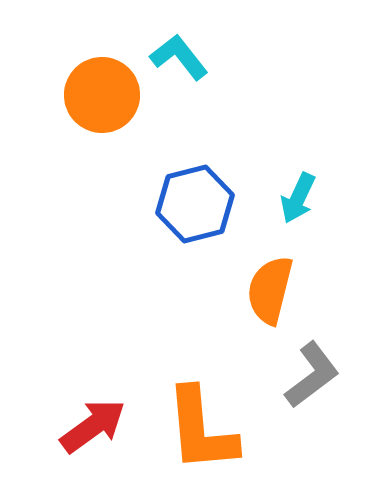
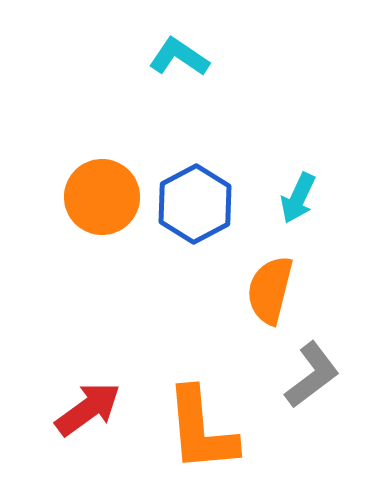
cyan L-shape: rotated 18 degrees counterclockwise
orange circle: moved 102 px down
blue hexagon: rotated 14 degrees counterclockwise
red arrow: moved 5 px left, 17 px up
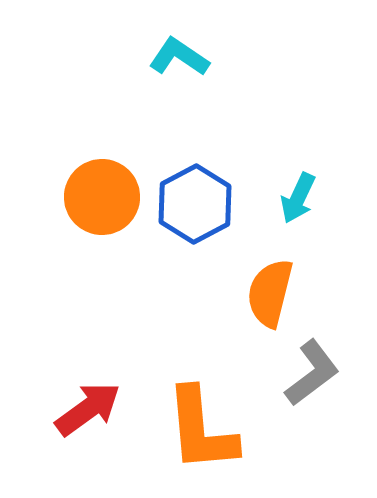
orange semicircle: moved 3 px down
gray L-shape: moved 2 px up
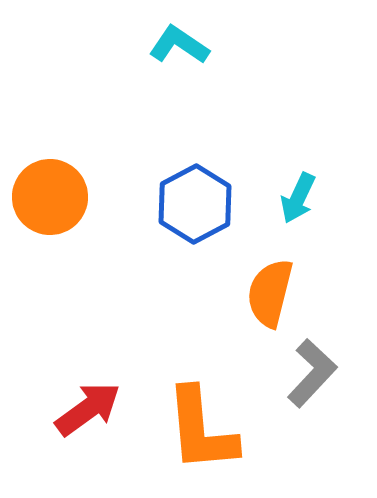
cyan L-shape: moved 12 px up
orange circle: moved 52 px left
gray L-shape: rotated 10 degrees counterclockwise
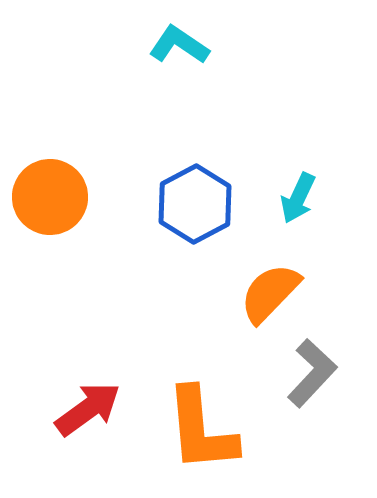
orange semicircle: rotated 30 degrees clockwise
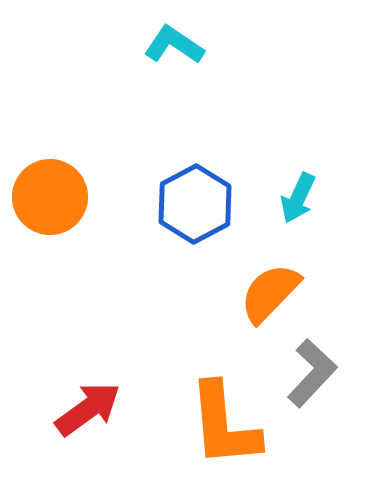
cyan L-shape: moved 5 px left
orange L-shape: moved 23 px right, 5 px up
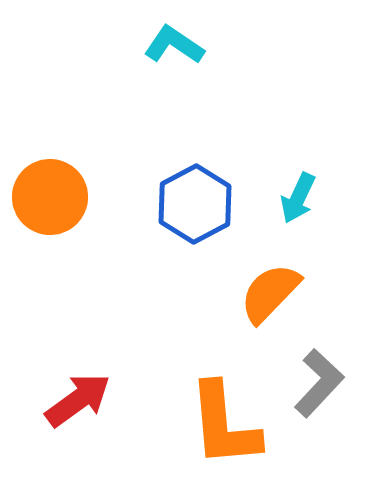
gray L-shape: moved 7 px right, 10 px down
red arrow: moved 10 px left, 9 px up
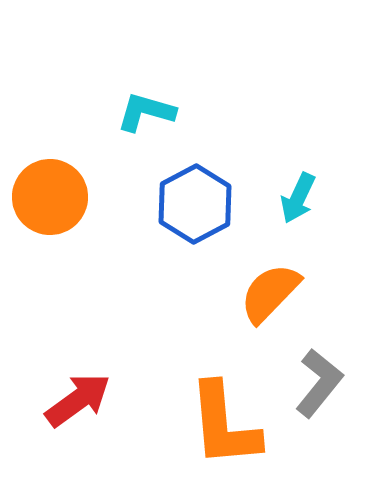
cyan L-shape: moved 28 px left, 67 px down; rotated 18 degrees counterclockwise
gray L-shape: rotated 4 degrees counterclockwise
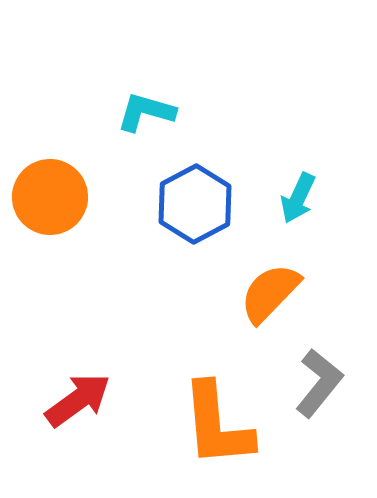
orange L-shape: moved 7 px left
